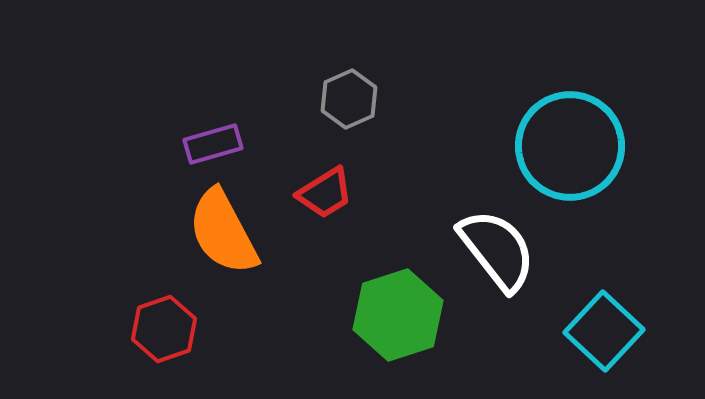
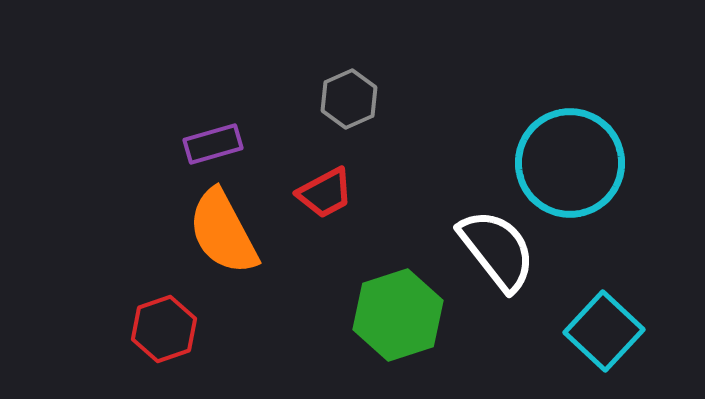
cyan circle: moved 17 px down
red trapezoid: rotated 4 degrees clockwise
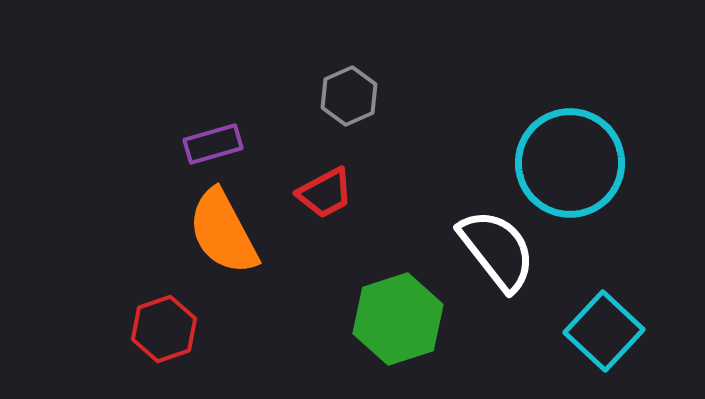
gray hexagon: moved 3 px up
green hexagon: moved 4 px down
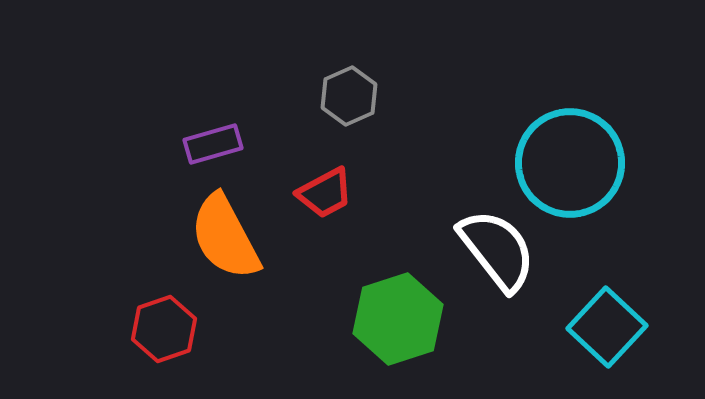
orange semicircle: moved 2 px right, 5 px down
cyan square: moved 3 px right, 4 px up
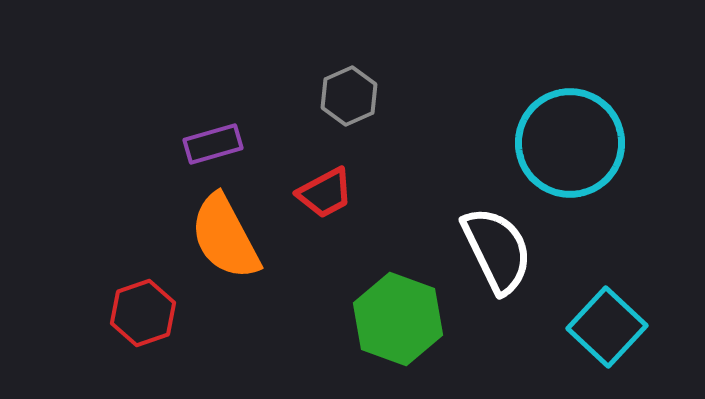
cyan circle: moved 20 px up
white semicircle: rotated 12 degrees clockwise
green hexagon: rotated 22 degrees counterclockwise
red hexagon: moved 21 px left, 16 px up
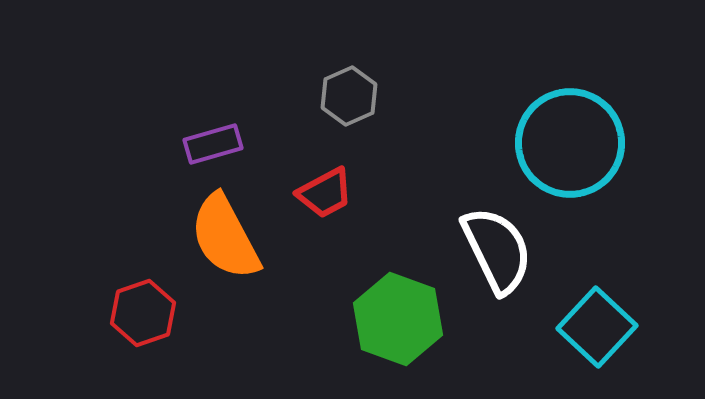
cyan square: moved 10 px left
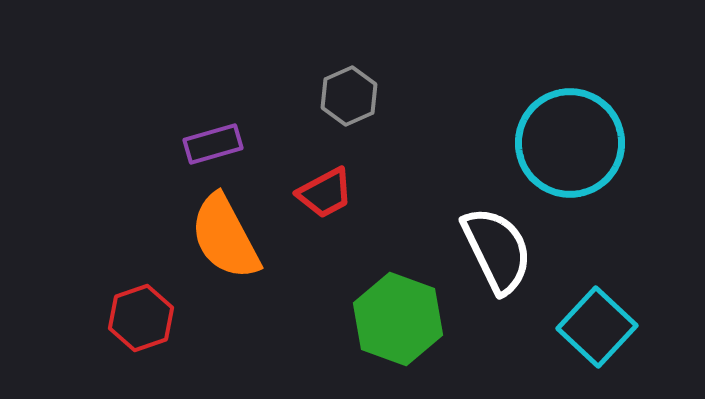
red hexagon: moved 2 px left, 5 px down
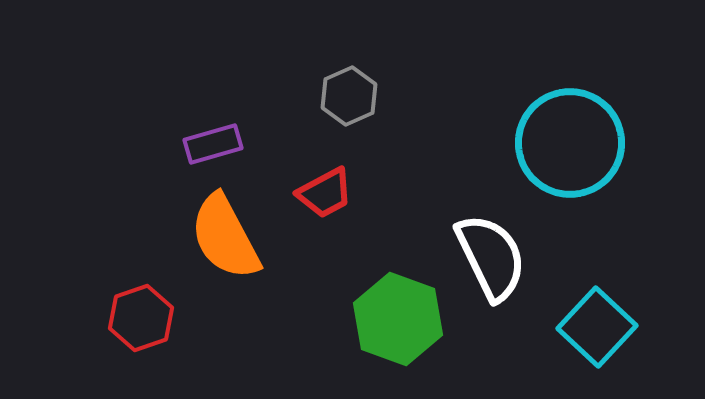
white semicircle: moved 6 px left, 7 px down
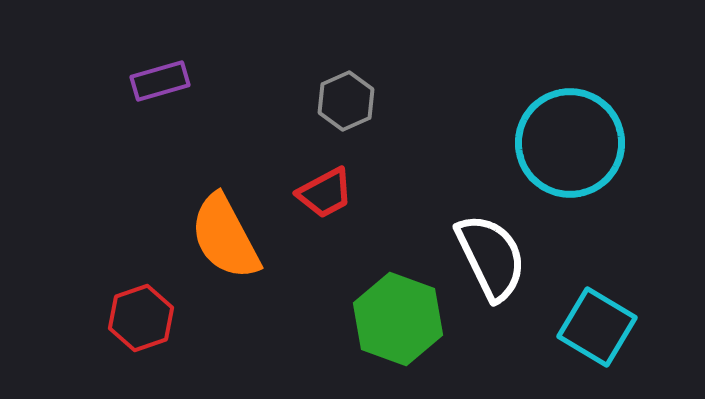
gray hexagon: moved 3 px left, 5 px down
purple rectangle: moved 53 px left, 63 px up
cyan square: rotated 12 degrees counterclockwise
